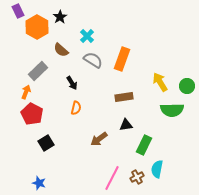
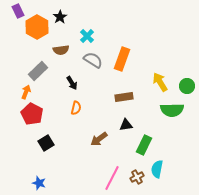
brown semicircle: rotated 49 degrees counterclockwise
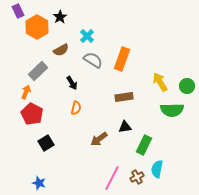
brown semicircle: rotated 21 degrees counterclockwise
black triangle: moved 1 px left, 2 px down
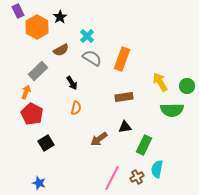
gray semicircle: moved 1 px left, 2 px up
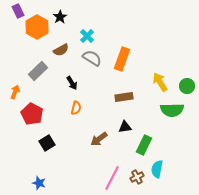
orange arrow: moved 11 px left
black square: moved 1 px right
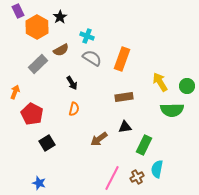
cyan cross: rotated 24 degrees counterclockwise
gray rectangle: moved 7 px up
orange semicircle: moved 2 px left, 1 px down
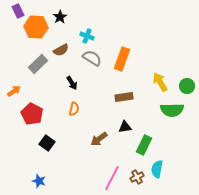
orange hexagon: moved 1 px left; rotated 25 degrees counterclockwise
orange arrow: moved 1 px left, 1 px up; rotated 32 degrees clockwise
black square: rotated 21 degrees counterclockwise
blue star: moved 2 px up
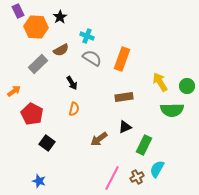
black triangle: rotated 16 degrees counterclockwise
cyan semicircle: rotated 18 degrees clockwise
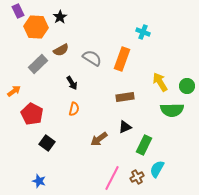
cyan cross: moved 56 px right, 4 px up
brown rectangle: moved 1 px right
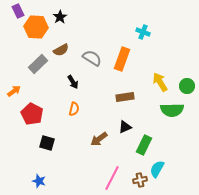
black arrow: moved 1 px right, 1 px up
black square: rotated 21 degrees counterclockwise
brown cross: moved 3 px right, 3 px down; rotated 16 degrees clockwise
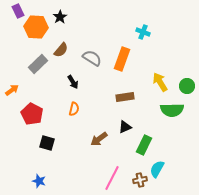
brown semicircle: rotated 21 degrees counterclockwise
orange arrow: moved 2 px left, 1 px up
